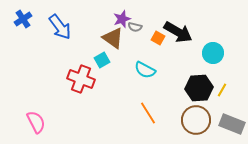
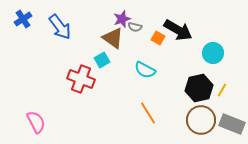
black arrow: moved 2 px up
black hexagon: rotated 8 degrees counterclockwise
brown circle: moved 5 px right
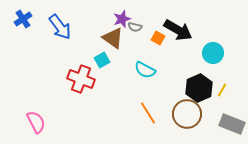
black hexagon: rotated 12 degrees counterclockwise
brown circle: moved 14 px left, 6 px up
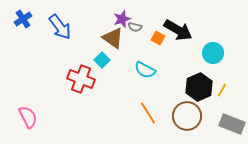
cyan square: rotated 14 degrees counterclockwise
black hexagon: moved 1 px up
brown circle: moved 2 px down
pink semicircle: moved 8 px left, 5 px up
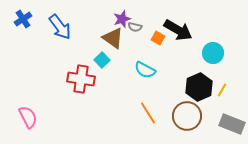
red cross: rotated 12 degrees counterclockwise
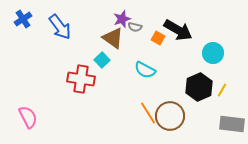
brown circle: moved 17 px left
gray rectangle: rotated 15 degrees counterclockwise
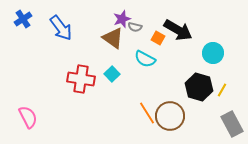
blue arrow: moved 1 px right, 1 px down
cyan square: moved 10 px right, 14 px down
cyan semicircle: moved 11 px up
black hexagon: rotated 20 degrees counterclockwise
orange line: moved 1 px left
gray rectangle: rotated 55 degrees clockwise
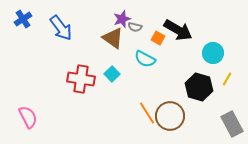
yellow line: moved 5 px right, 11 px up
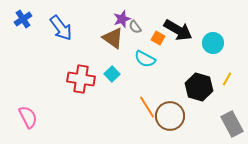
gray semicircle: rotated 40 degrees clockwise
cyan circle: moved 10 px up
orange line: moved 6 px up
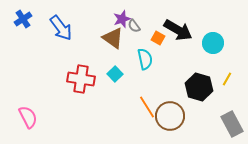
gray semicircle: moved 1 px left, 1 px up
cyan semicircle: rotated 130 degrees counterclockwise
cyan square: moved 3 px right
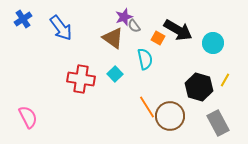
purple star: moved 2 px right, 2 px up
yellow line: moved 2 px left, 1 px down
gray rectangle: moved 14 px left, 1 px up
